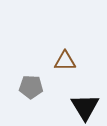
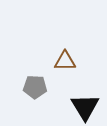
gray pentagon: moved 4 px right
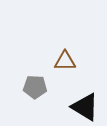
black triangle: rotated 28 degrees counterclockwise
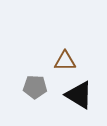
black triangle: moved 6 px left, 12 px up
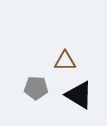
gray pentagon: moved 1 px right, 1 px down
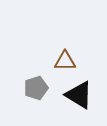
gray pentagon: rotated 20 degrees counterclockwise
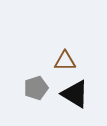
black triangle: moved 4 px left, 1 px up
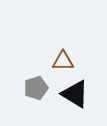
brown triangle: moved 2 px left
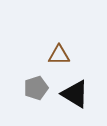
brown triangle: moved 4 px left, 6 px up
